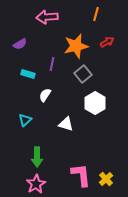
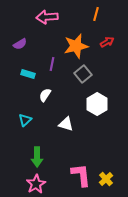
white hexagon: moved 2 px right, 1 px down
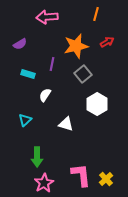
pink star: moved 8 px right, 1 px up
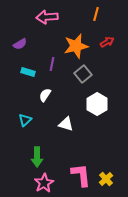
cyan rectangle: moved 2 px up
